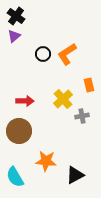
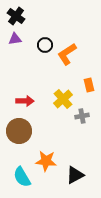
purple triangle: moved 1 px right, 3 px down; rotated 32 degrees clockwise
black circle: moved 2 px right, 9 px up
cyan semicircle: moved 7 px right
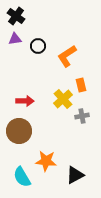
black circle: moved 7 px left, 1 px down
orange L-shape: moved 2 px down
orange rectangle: moved 8 px left
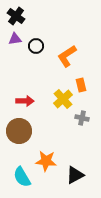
black circle: moved 2 px left
gray cross: moved 2 px down; rotated 24 degrees clockwise
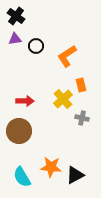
orange star: moved 5 px right, 6 px down
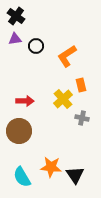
black triangle: rotated 36 degrees counterclockwise
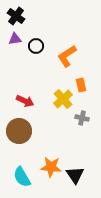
red arrow: rotated 24 degrees clockwise
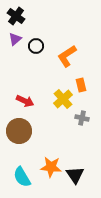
purple triangle: rotated 32 degrees counterclockwise
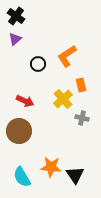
black circle: moved 2 px right, 18 px down
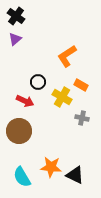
black circle: moved 18 px down
orange rectangle: rotated 48 degrees counterclockwise
yellow cross: moved 1 px left, 2 px up; rotated 18 degrees counterclockwise
black triangle: rotated 30 degrees counterclockwise
